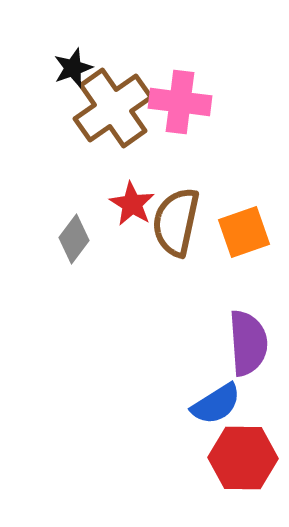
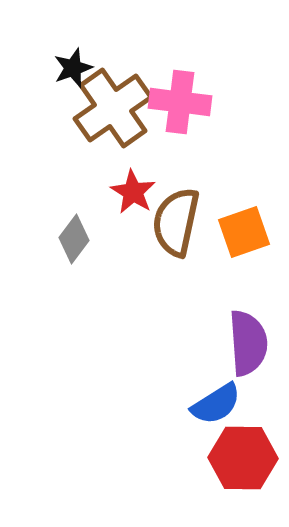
red star: moved 1 px right, 12 px up
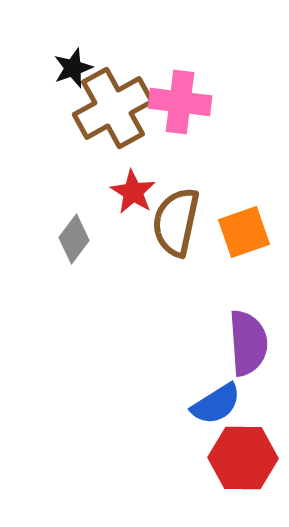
brown cross: rotated 6 degrees clockwise
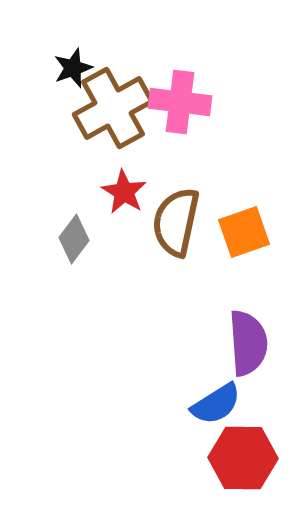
red star: moved 9 px left
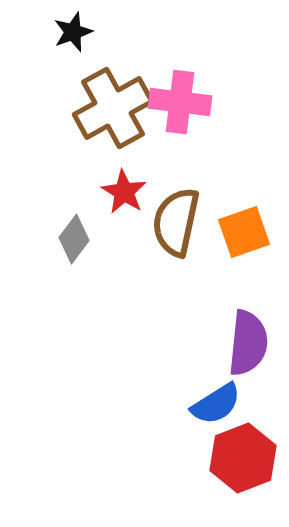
black star: moved 36 px up
purple semicircle: rotated 10 degrees clockwise
red hexagon: rotated 22 degrees counterclockwise
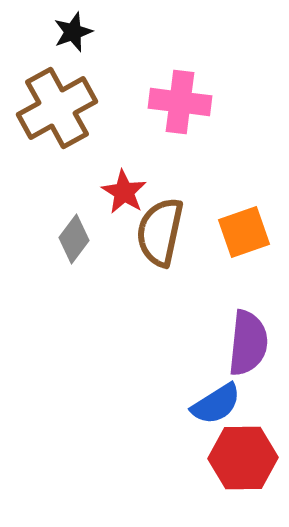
brown cross: moved 56 px left
brown semicircle: moved 16 px left, 10 px down
red hexagon: rotated 20 degrees clockwise
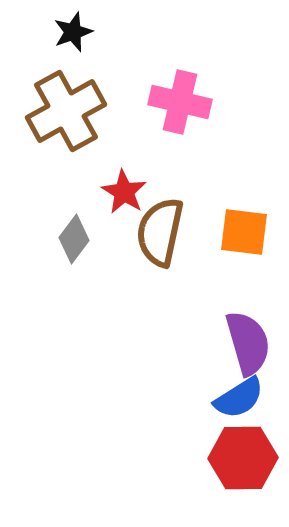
pink cross: rotated 6 degrees clockwise
brown cross: moved 9 px right, 3 px down
orange square: rotated 26 degrees clockwise
purple semicircle: rotated 22 degrees counterclockwise
blue semicircle: moved 23 px right, 6 px up
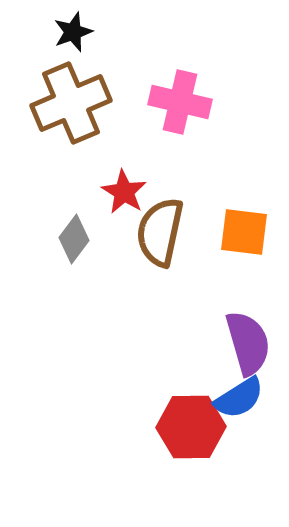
brown cross: moved 5 px right, 8 px up; rotated 6 degrees clockwise
red hexagon: moved 52 px left, 31 px up
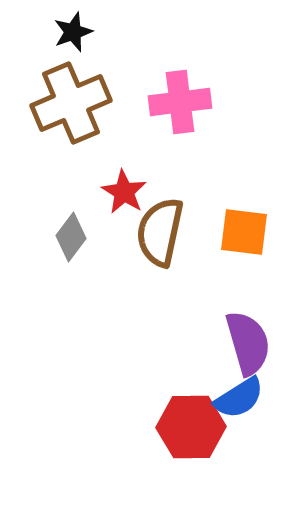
pink cross: rotated 20 degrees counterclockwise
gray diamond: moved 3 px left, 2 px up
